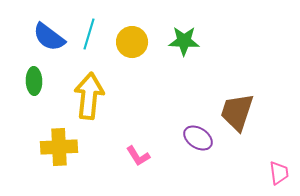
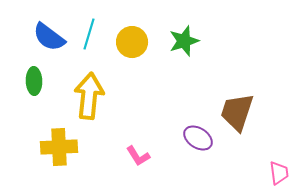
green star: rotated 20 degrees counterclockwise
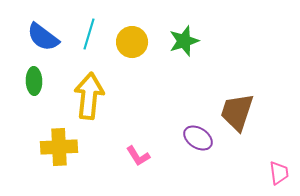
blue semicircle: moved 6 px left
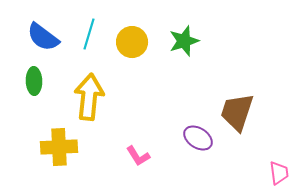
yellow arrow: moved 1 px down
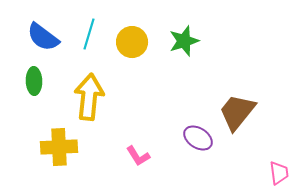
brown trapezoid: rotated 21 degrees clockwise
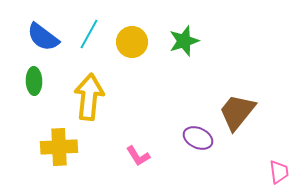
cyan line: rotated 12 degrees clockwise
purple ellipse: rotated 8 degrees counterclockwise
pink trapezoid: moved 1 px up
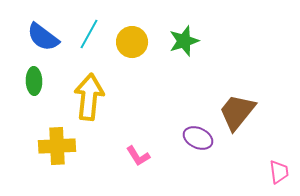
yellow cross: moved 2 px left, 1 px up
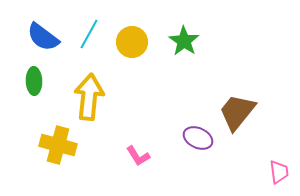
green star: rotated 20 degrees counterclockwise
yellow cross: moved 1 px right, 1 px up; rotated 18 degrees clockwise
